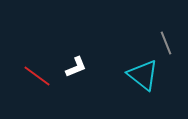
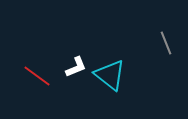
cyan triangle: moved 33 px left
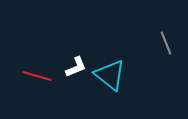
red line: rotated 20 degrees counterclockwise
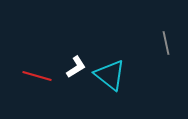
gray line: rotated 10 degrees clockwise
white L-shape: rotated 10 degrees counterclockwise
